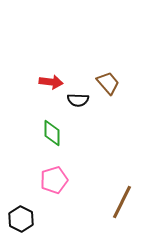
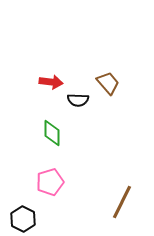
pink pentagon: moved 4 px left, 2 px down
black hexagon: moved 2 px right
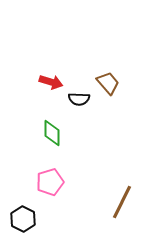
red arrow: rotated 10 degrees clockwise
black semicircle: moved 1 px right, 1 px up
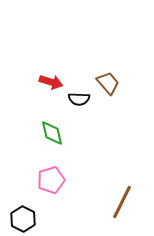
green diamond: rotated 12 degrees counterclockwise
pink pentagon: moved 1 px right, 2 px up
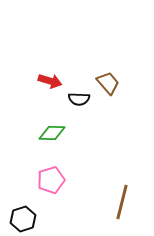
red arrow: moved 1 px left, 1 px up
green diamond: rotated 76 degrees counterclockwise
brown line: rotated 12 degrees counterclockwise
black hexagon: rotated 15 degrees clockwise
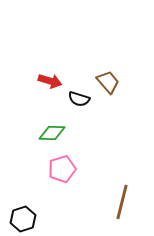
brown trapezoid: moved 1 px up
black semicircle: rotated 15 degrees clockwise
pink pentagon: moved 11 px right, 11 px up
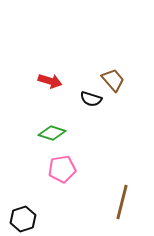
brown trapezoid: moved 5 px right, 2 px up
black semicircle: moved 12 px right
green diamond: rotated 16 degrees clockwise
pink pentagon: rotated 8 degrees clockwise
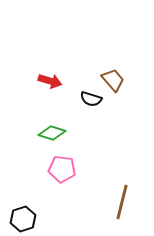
pink pentagon: rotated 16 degrees clockwise
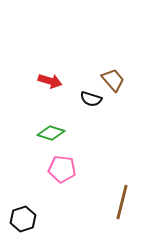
green diamond: moved 1 px left
